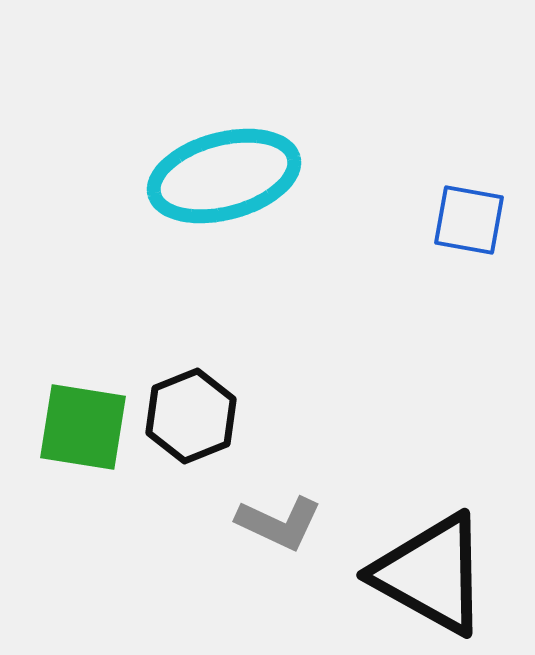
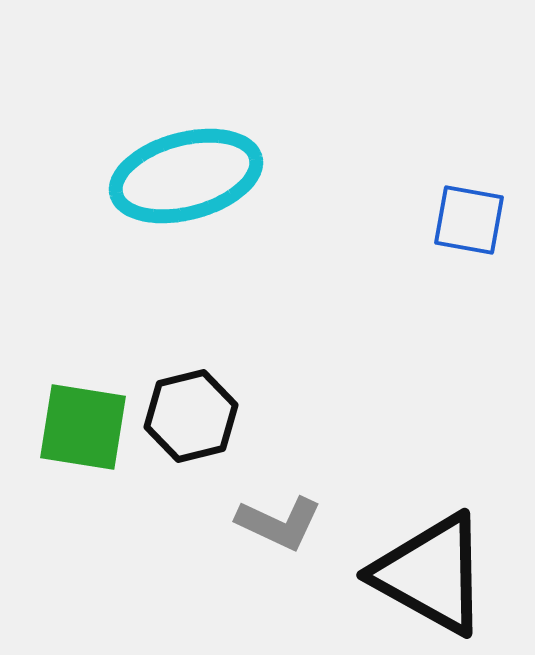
cyan ellipse: moved 38 px left
black hexagon: rotated 8 degrees clockwise
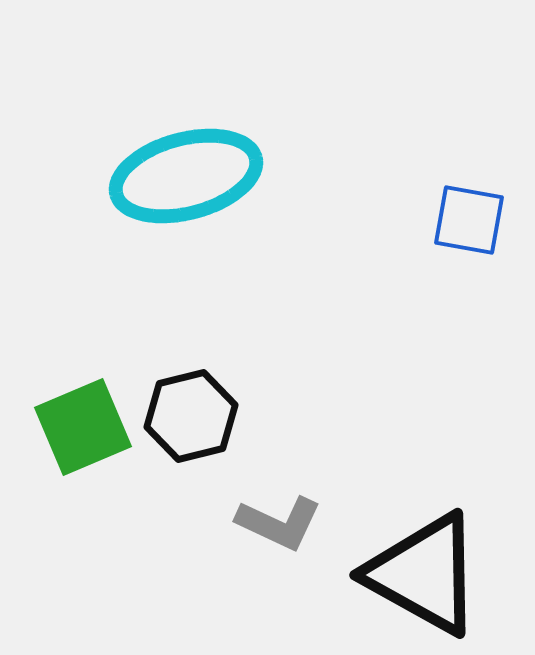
green square: rotated 32 degrees counterclockwise
black triangle: moved 7 px left
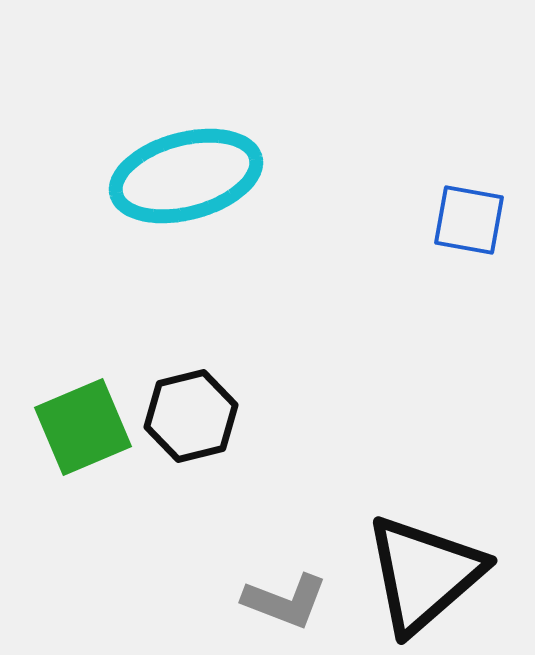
gray L-shape: moved 6 px right, 78 px down; rotated 4 degrees counterclockwise
black triangle: rotated 50 degrees clockwise
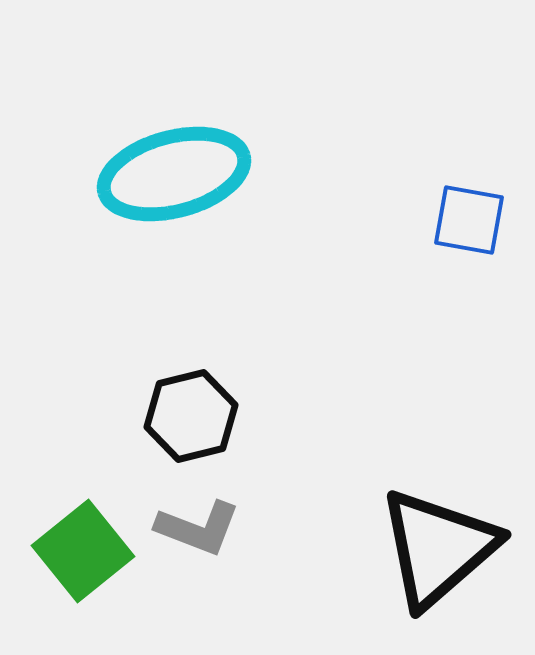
cyan ellipse: moved 12 px left, 2 px up
green square: moved 124 px down; rotated 16 degrees counterclockwise
black triangle: moved 14 px right, 26 px up
gray L-shape: moved 87 px left, 73 px up
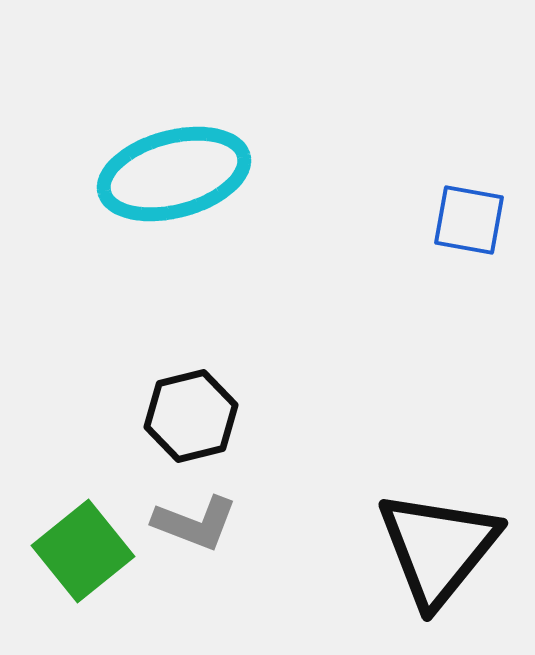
gray L-shape: moved 3 px left, 5 px up
black triangle: rotated 10 degrees counterclockwise
